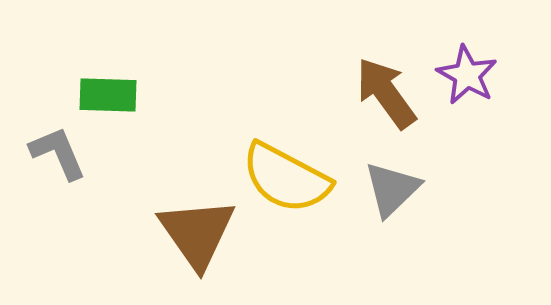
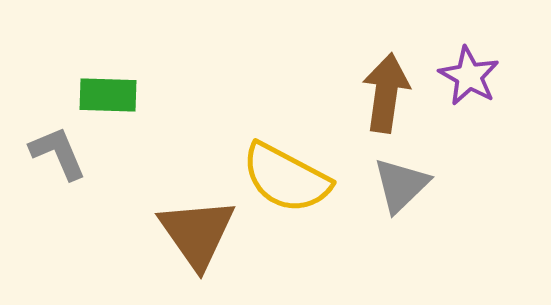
purple star: moved 2 px right, 1 px down
brown arrow: rotated 44 degrees clockwise
gray triangle: moved 9 px right, 4 px up
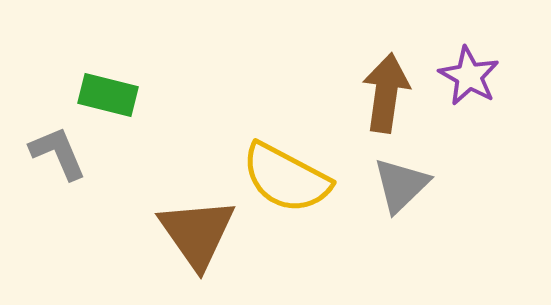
green rectangle: rotated 12 degrees clockwise
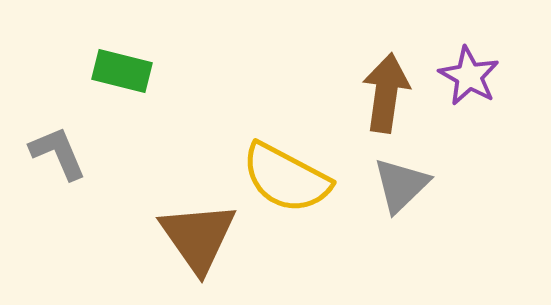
green rectangle: moved 14 px right, 24 px up
brown triangle: moved 1 px right, 4 px down
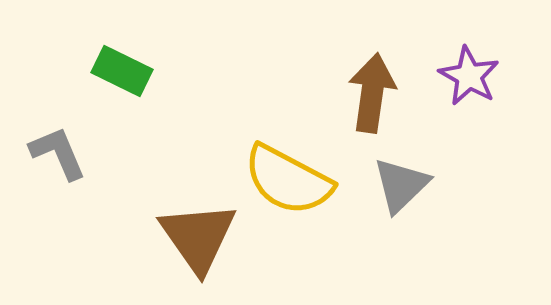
green rectangle: rotated 12 degrees clockwise
brown arrow: moved 14 px left
yellow semicircle: moved 2 px right, 2 px down
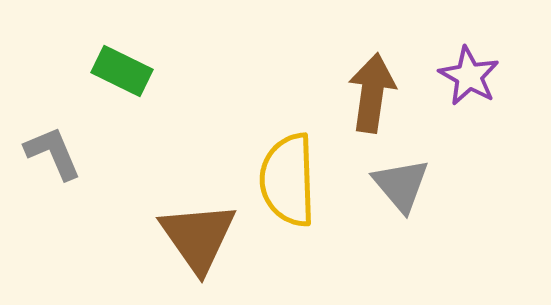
gray L-shape: moved 5 px left
yellow semicircle: rotated 60 degrees clockwise
gray triangle: rotated 26 degrees counterclockwise
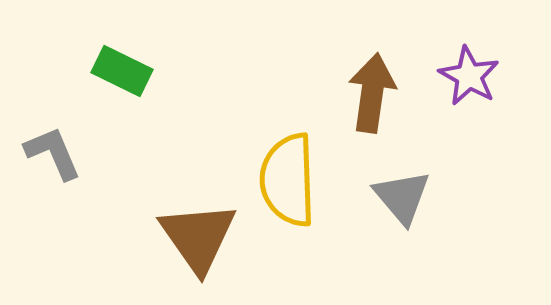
gray triangle: moved 1 px right, 12 px down
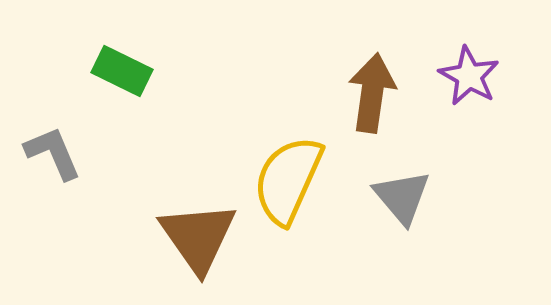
yellow semicircle: rotated 26 degrees clockwise
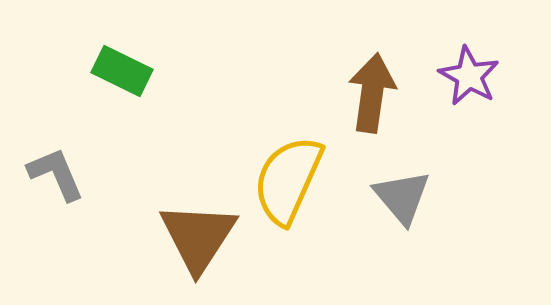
gray L-shape: moved 3 px right, 21 px down
brown triangle: rotated 8 degrees clockwise
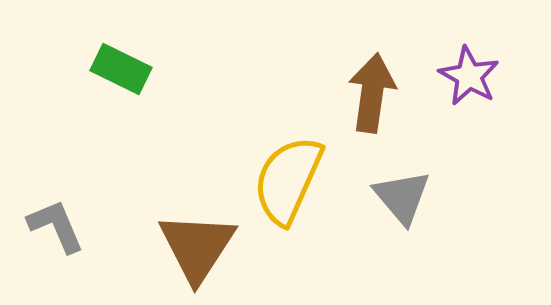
green rectangle: moved 1 px left, 2 px up
gray L-shape: moved 52 px down
brown triangle: moved 1 px left, 10 px down
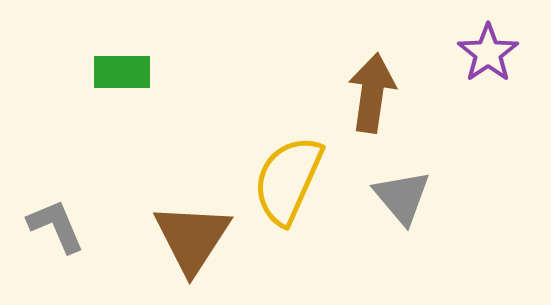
green rectangle: moved 1 px right, 3 px down; rotated 26 degrees counterclockwise
purple star: moved 19 px right, 23 px up; rotated 8 degrees clockwise
brown triangle: moved 5 px left, 9 px up
